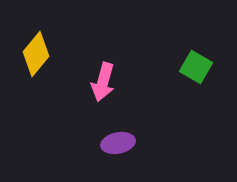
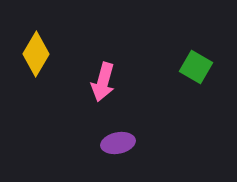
yellow diamond: rotated 9 degrees counterclockwise
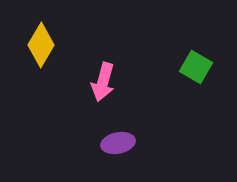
yellow diamond: moved 5 px right, 9 px up
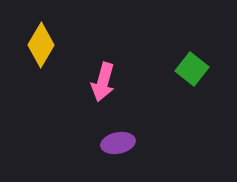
green square: moved 4 px left, 2 px down; rotated 8 degrees clockwise
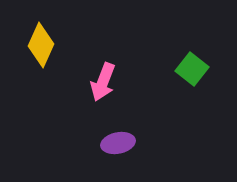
yellow diamond: rotated 6 degrees counterclockwise
pink arrow: rotated 6 degrees clockwise
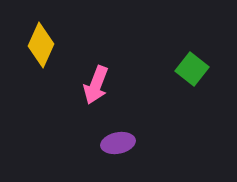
pink arrow: moved 7 px left, 3 px down
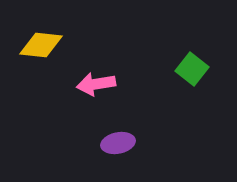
yellow diamond: rotated 72 degrees clockwise
pink arrow: moved 1 px up; rotated 60 degrees clockwise
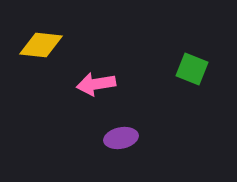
green square: rotated 16 degrees counterclockwise
purple ellipse: moved 3 px right, 5 px up
